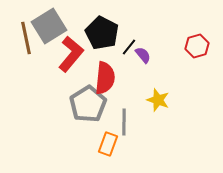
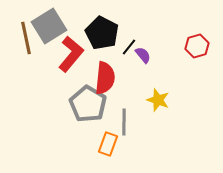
gray pentagon: rotated 9 degrees counterclockwise
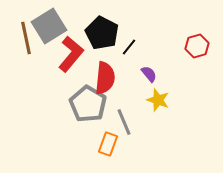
purple semicircle: moved 6 px right, 19 px down
gray line: rotated 24 degrees counterclockwise
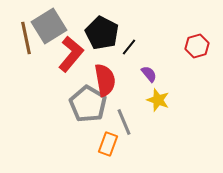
red semicircle: moved 2 px down; rotated 16 degrees counterclockwise
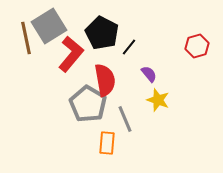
gray line: moved 1 px right, 3 px up
orange rectangle: moved 1 px left, 1 px up; rotated 15 degrees counterclockwise
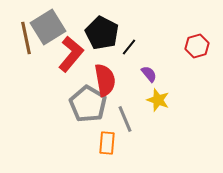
gray square: moved 1 px left, 1 px down
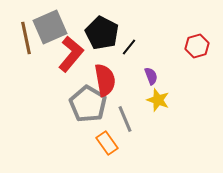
gray square: moved 2 px right; rotated 8 degrees clockwise
purple semicircle: moved 2 px right, 2 px down; rotated 18 degrees clockwise
orange rectangle: rotated 40 degrees counterclockwise
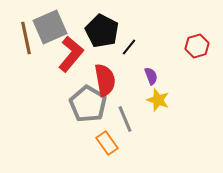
black pentagon: moved 2 px up
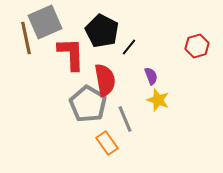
gray square: moved 5 px left, 5 px up
red L-shape: rotated 42 degrees counterclockwise
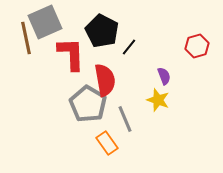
purple semicircle: moved 13 px right
